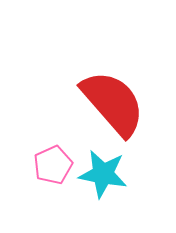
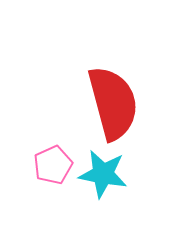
red semicircle: rotated 26 degrees clockwise
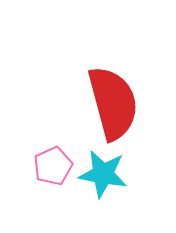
pink pentagon: moved 1 px down
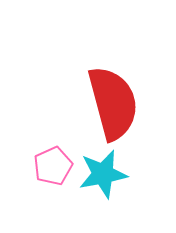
cyan star: rotated 21 degrees counterclockwise
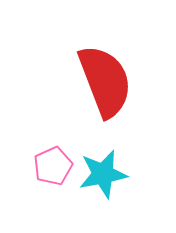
red semicircle: moved 8 px left, 22 px up; rotated 6 degrees counterclockwise
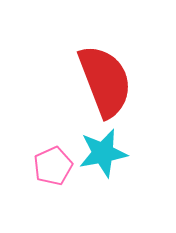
cyan star: moved 21 px up
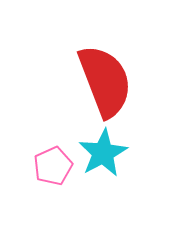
cyan star: rotated 18 degrees counterclockwise
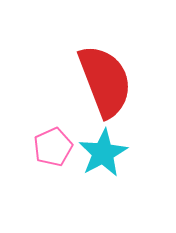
pink pentagon: moved 19 px up
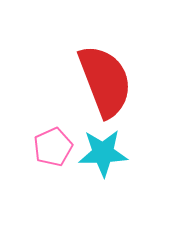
cyan star: rotated 27 degrees clockwise
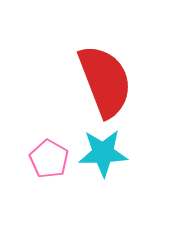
pink pentagon: moved 4 px left, 12 px down; rotated 18 degrees counterclockwise
